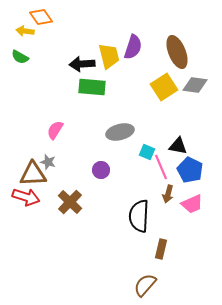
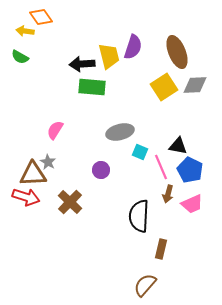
gray diamond: rotated 10 degrees counterclockwise
cyan square: moved 7 px left
gray star: rotated 14 degrees clockwise
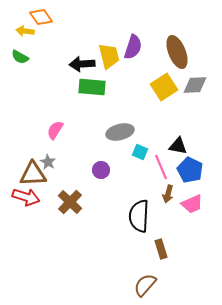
brown rectangle: rotated 30 degrees counterclockwise
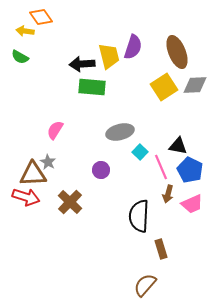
cyan square: rotated 21 degrees clockwise
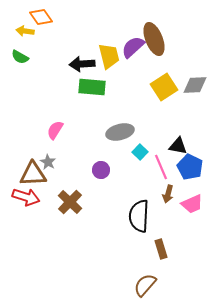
purple semicircle: rotated 150 degrees counterclockwise
brown ellipse: moved 23 px left, 13 px up
blue pentagon: moved 3 px up
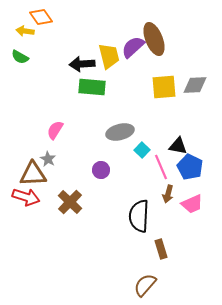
yellow square: rotated 28 degrees clockwise
cyan square: moved 2 px right, 2 px up
gray star: moved 3 px up
